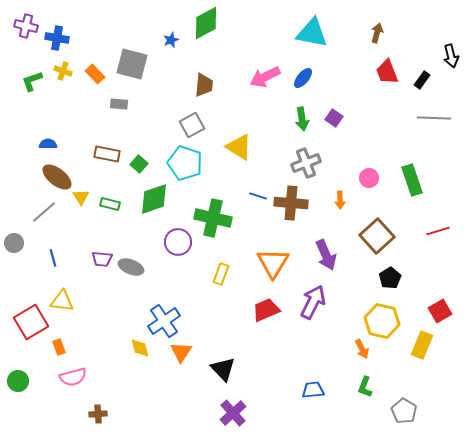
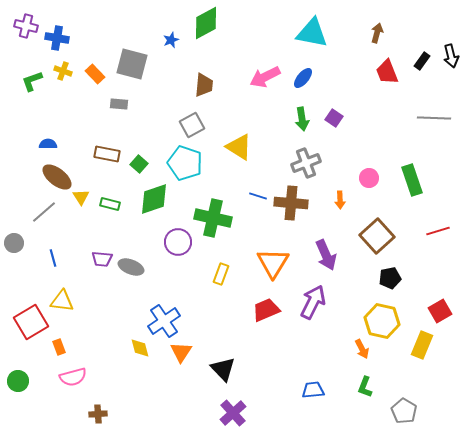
black rectangle at (422, 80): moved 19 px up
black pentagon at (390, 278): rotated 20 degrees clockwise
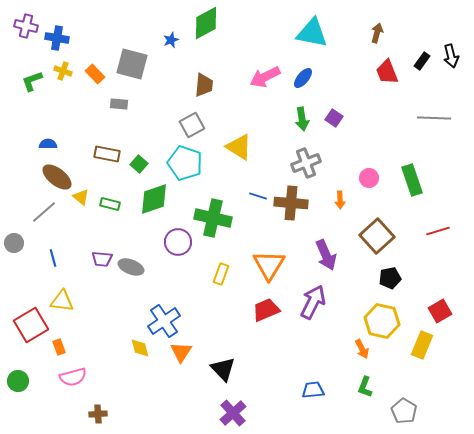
yellow triangle at (81, 197): rotated 18 degrees counterclockwise
orange triangle at (273, 263): moved 4 px left, 2 px down
red square at (31, 322): moved 3 px down
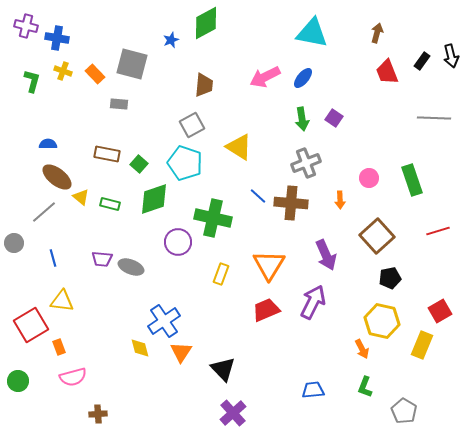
green L-shape at (32, 81): rotated 125 degrees clockwise
blue line at (258, 196): rotated 24 degrees clockwise
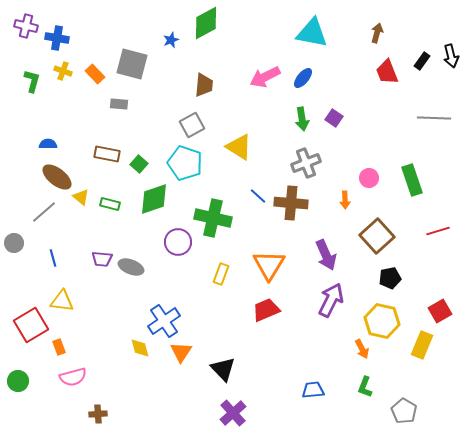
orange arrow at (340, 200): moved 5 px right
purple arrow at (313, 302): moved 18 px right, 2 px up
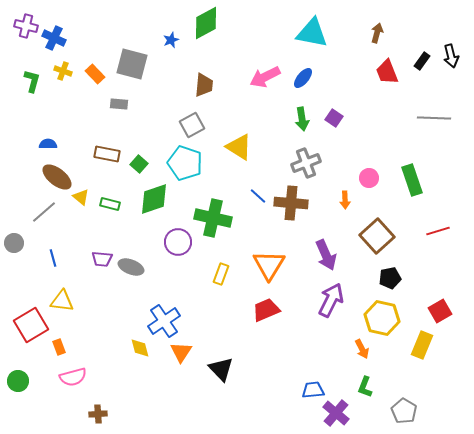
blue cross at (57, 38): moved 3 px left; rotated 15 degrees clockwise
yellow hexagon at (382, 321): moved 3 px up
black triangle at (223, 369): moved 2 px left
purple cross at (233, 413): moved 103 px right; rotated 8 degrees counterclockwise
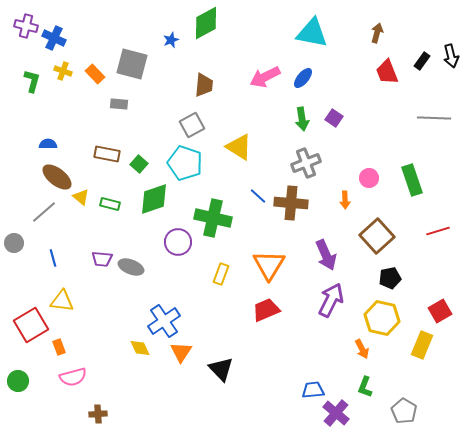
yellow diamond at (140, 348): rotated 10 degrees counterclockwise
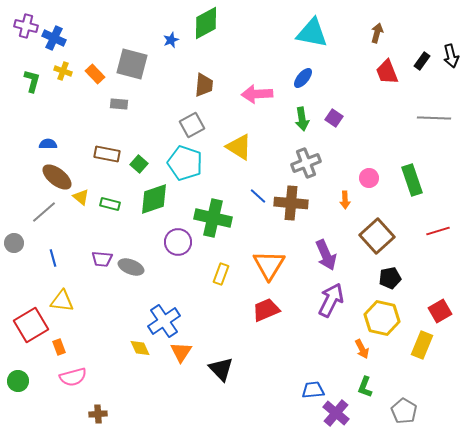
pink arrow at (265, 77): moved 8 px left, 17 px down; rotated 24 degrees clockwise
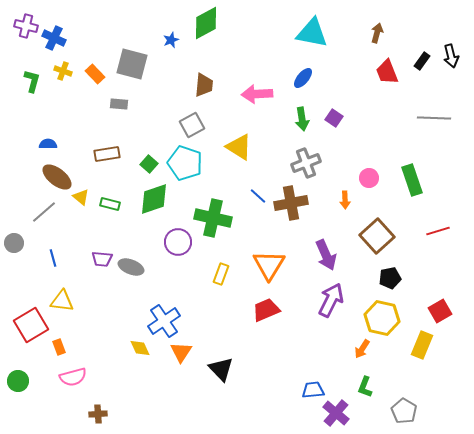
brown rectangle at (107, 154): rotated 20 degrees counterclockwise
green square at (139, 164): moved 10 px right
brown cross at (291, 203): rotated 16 degrees counterclockwise
orange arrow at (362, 349): rotated 60 degrees clockwise
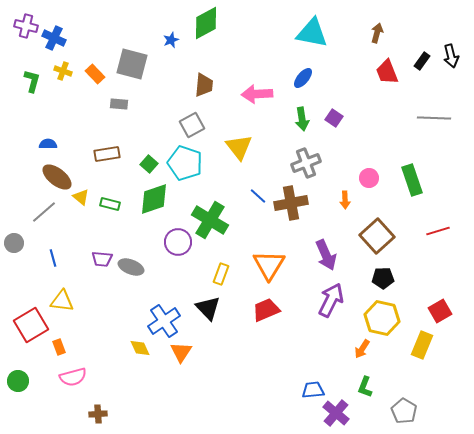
yellow triangle at (239, 147): rotated 20 degrees clockwise
green cross at (213, 218): moved 3 px left, 2 px down; rotated 18 degrees clockwise
black pentagon at (390, 278): moved 7 px left; rotated 10 degrees clockwise
black triangle at (221, 369): moved 13 px left, 61 px up
